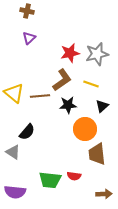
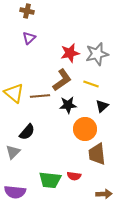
gray triangle: rotated 42 degrees clockwise
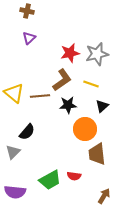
green trapezoid: rotated 35 degrees counterclockwise
brown arrow: moved 2 px down; rotated 56 degrees counterclockwise
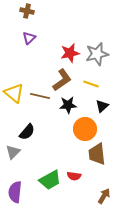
brown line: rotated 18 degrees clockwise
purple semicircle: rotated 90 degrees clockwise
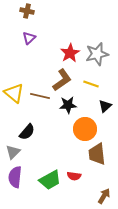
red star: rotated 18 degrees counterclockwise
black triangle: moved 3 px right
purple semicircle: moved 15 px up
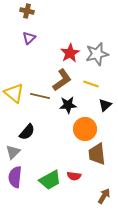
black triangle: moved 1 px up
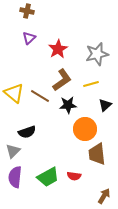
red star: moved 12 px left, 4 px up
yellow line: rotated 35 degrees counterclockwise
brown line: rotated 18 degrees clockwise
black semicircle: rotated 30 degrees clockwise
gray triangle: moved 1 px up
green trapezoid: moved 2 px left, 3 px up
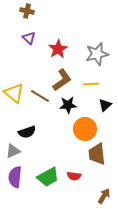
purple triangle: rotated 32 degrees counterclockwise
yellow line: rotated 14 degrees clockwise
gray triangle: rotated 21 degrees clockwise
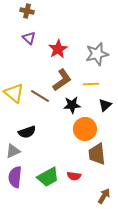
black star: moved 4 px right
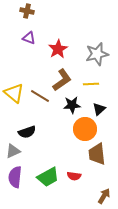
purple triangle: rotated 24 degrees counterclockwise
black triangle: moved 6 px left, 4 px down
